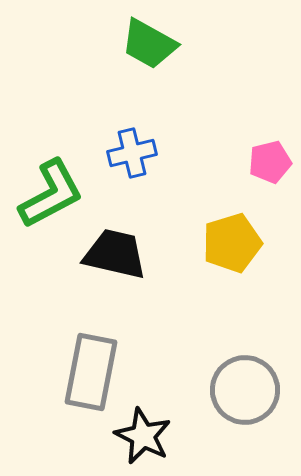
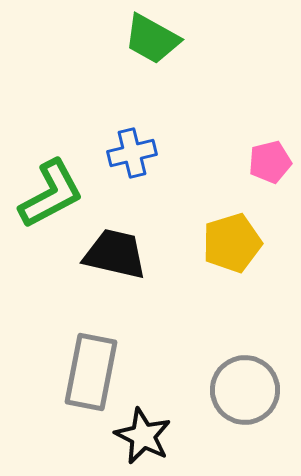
green trapezoid: moved 3 px right, 5 px up
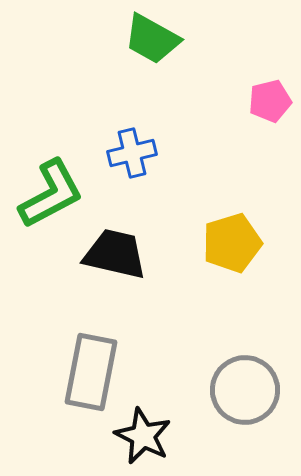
pink pentagon: moved 61 px up
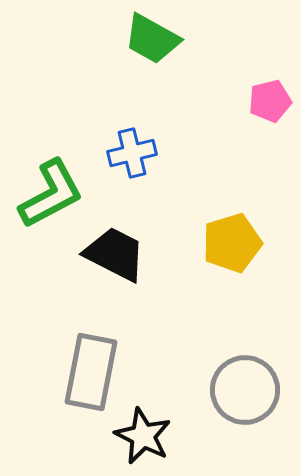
black trapezoid: rotated 14 degrees clockwise
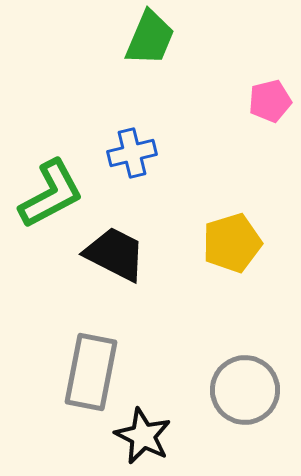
green trapezoid: moved 2 px left, 1 px up; rotated 96 degrees counterclockwise
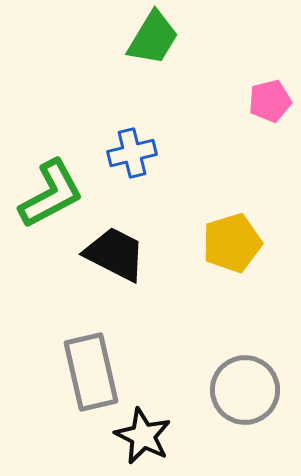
green trapezoid: moved 3 px right; rotated 8 degrees clockwise
gray rectangle: rotated 24 degrees counterclockwise
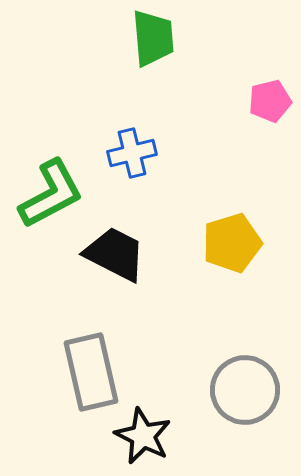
green trapezoid: rotated 36 degrees counterclockwise
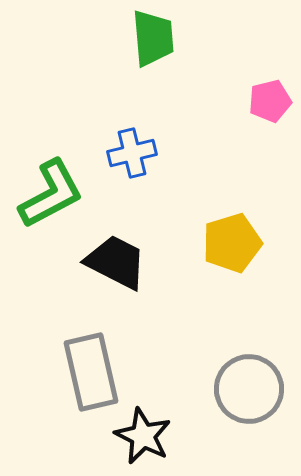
black trapezoid: moved 1 px right, 8 px down
gray circle: moved 4 px right, 1 px up
